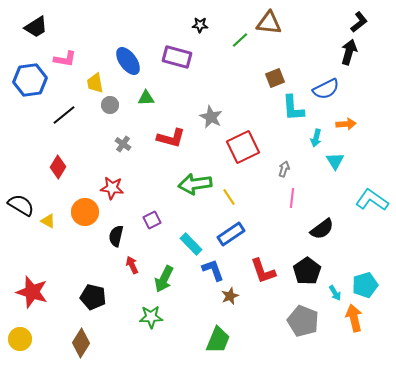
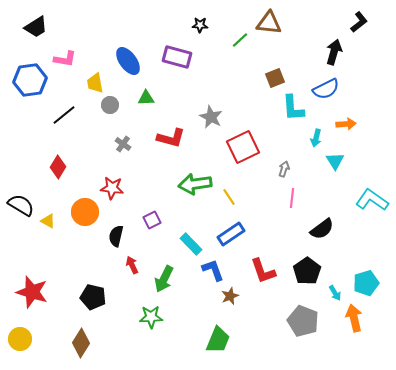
black arrow at (349, 52): moved 15 px left
cyan pentagon at (365, 285): moved 1 px right, 2 px up
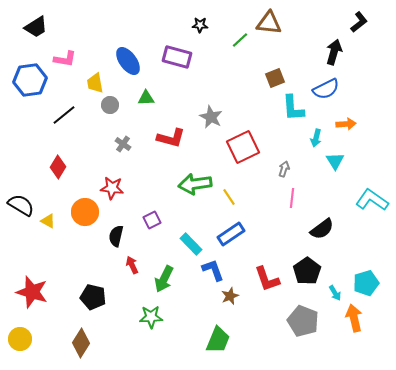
red L-shape at (263, 271): moved 4 px right, 8 px down
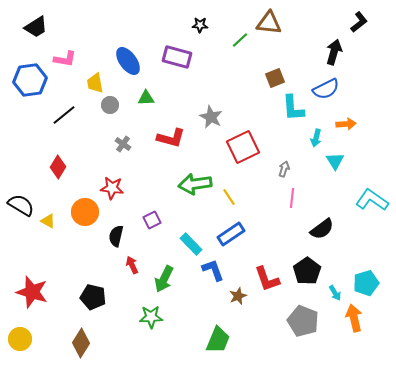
brown star at (230, 296): moved 8 px right
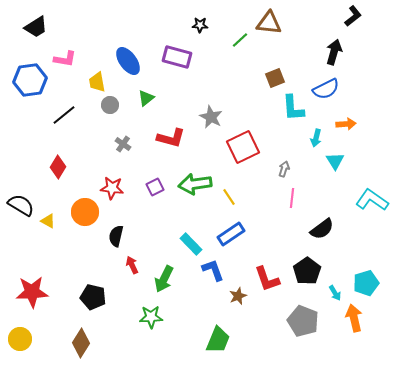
black L-shape at (359, 22): moved 6 px left, 6 px up
yellow trapezoid at (95, 83): moved 2 px right, 1 px up
green triangle at (146, 98): rotated 36 degrees counterclockwise
purple square at (152, 220): moved 3 px right, 33 px up
red star at (32, 292): rotated 20 degrees counterclockwise
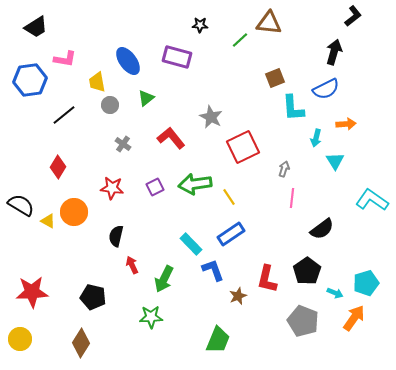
red L-shape at (171, 138): rotated 144 degrees counterclockwise
orange circle at (85, 212): moved 11 px left
red L-shape at (267, 279): rotated 32 degrees clockwise
cyan arrow at (335, 293): rotated 35 degrees counterclockwise
orange arrow at (354, 318): rotated 48 degrees clockwise
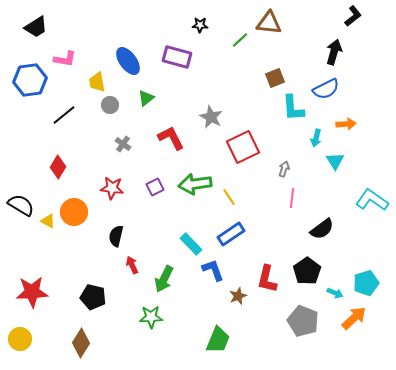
red L-shape at (171, 138): rotated 12 degrees clockwise
orange arrow at (354, 318): rotated 12 degrees clockwise
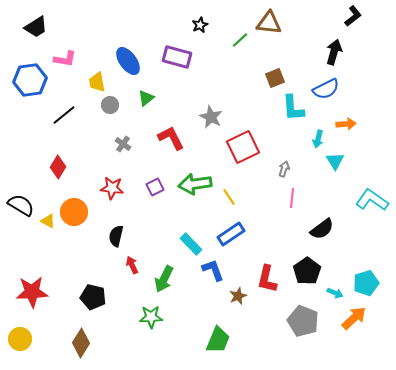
black star at (200, 25): rotated 28 degrees counterclockwise
cyan arrow at (316, 138): moved 2 px right, 1 px down
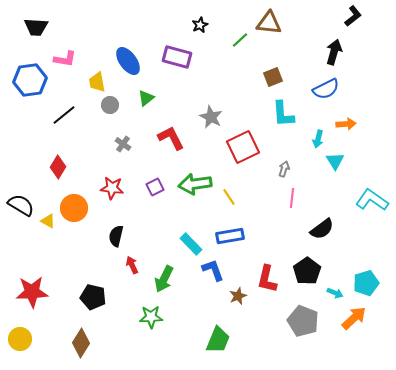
black trapezoid at (36, 27): rotated 35 degrees clockwise
brown square at (275, 78): moved 2 px left, 1 px up
cyan L-shape at (293, 108): moved 10 px left, 6 px down
orange circle at (74, 212): moved 4 px up
blue rectangle at (231, 234): moved 1 px left, 2 px down; rotated 24 degrees clockwise
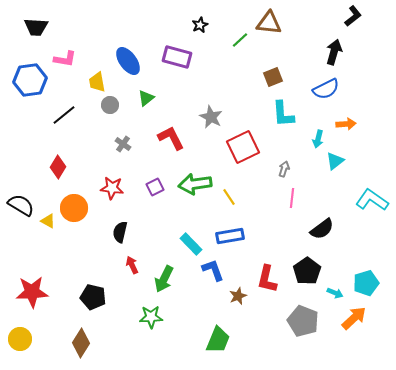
cyan triangle at (335, 161): rotated 24 degrees clockwise
black semicircle at (116, 236): moved 4 px right, 4 px up
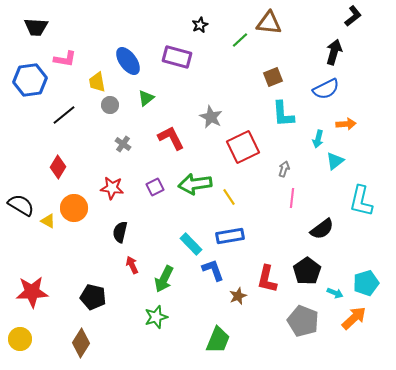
cyan L-shape at (372, 200): moved 11 px left, 1 px down; rotated 112 degrees counterclockwise
green star at (151, 317): moved 5 px right; rotated 15 degrees counterclockwise
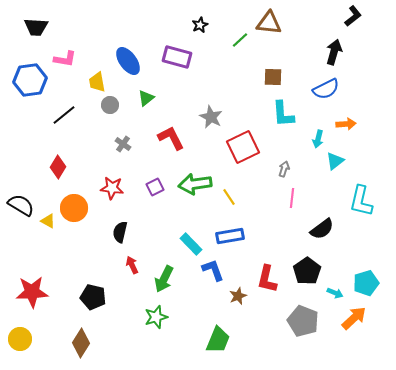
brown square at (273, 77): rotated 24 degrees clockwise
